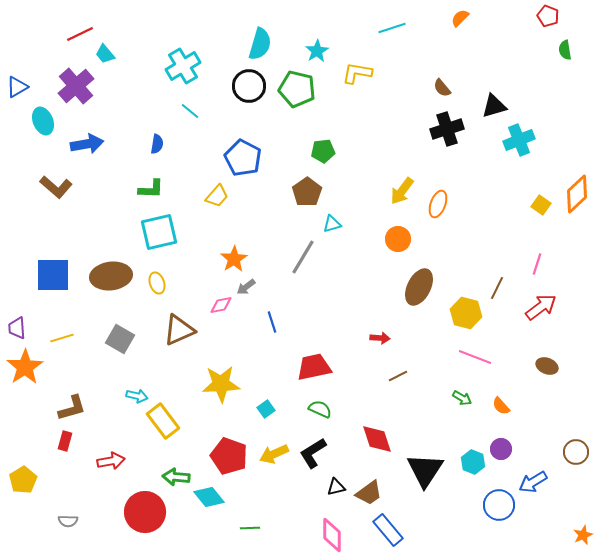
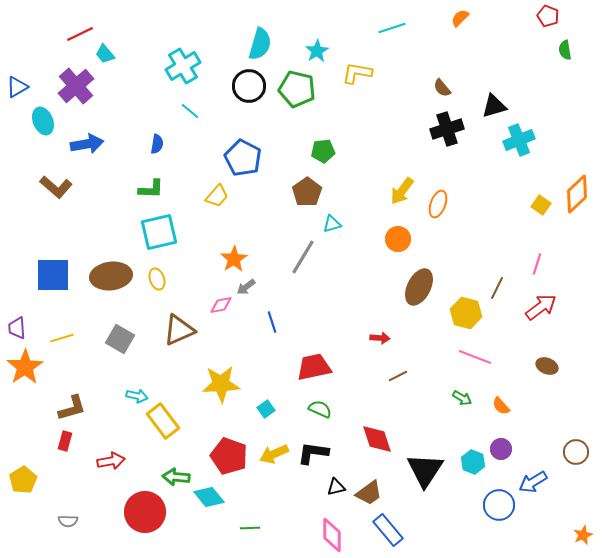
yellow ellipse at (157, 283): moved 4 px up
black L-shape at (313, 453): rotated 40 degrees clockwise
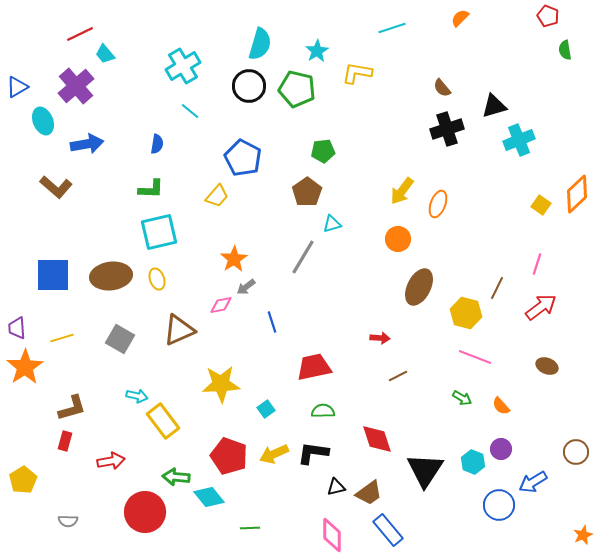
green semicircle at (320, 409): moved 3 px right, 2 px down; rotated 25 degrees counterclockwise
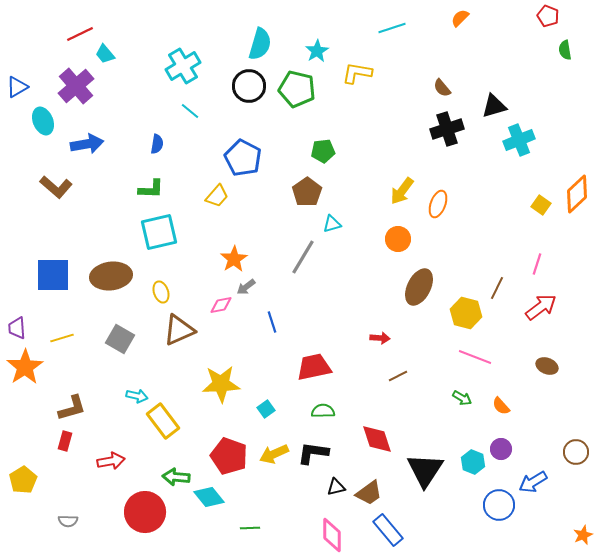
yellow ellipse at (157, 279): moved 4 px right, 13 px down
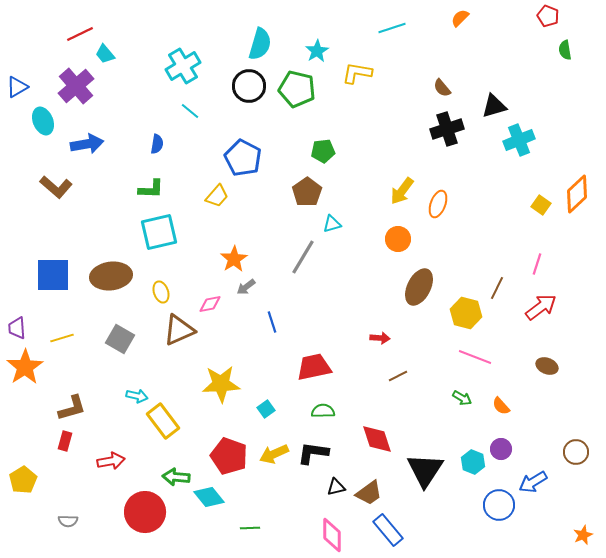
pink diamond at (221, 305): moved 11 px left, 1 px up
